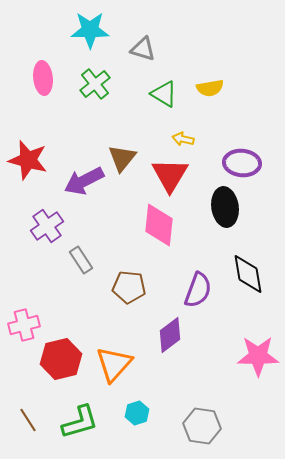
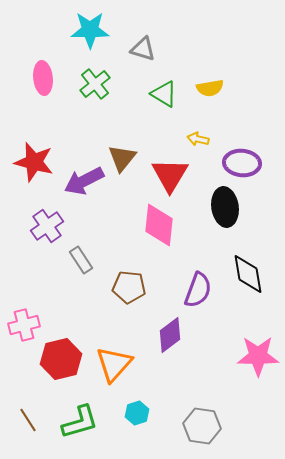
yellow arrow: moved 15 px right
red star: moved 6 px right, 2 px down
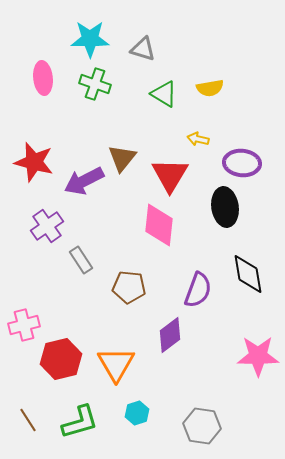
cyan star: moved 9 px down
green cross: rotated 32 degrees counterclockwise
orange triangle: moved 2 px right; rotated 12 degrees counterclockwise
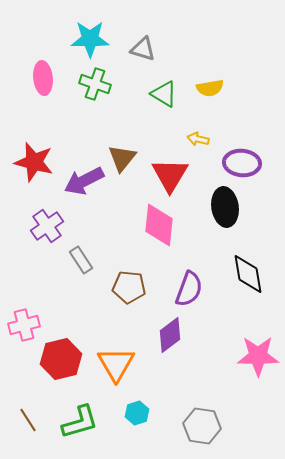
purple semicircle: moved 9 px left, 1 px up
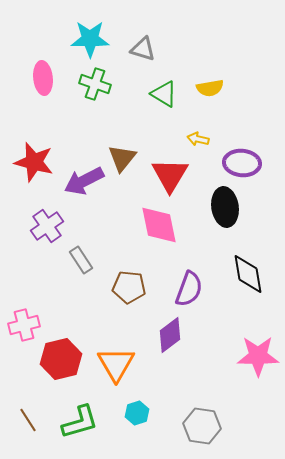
pink diamond: rotated 18 degrees counterclockwise
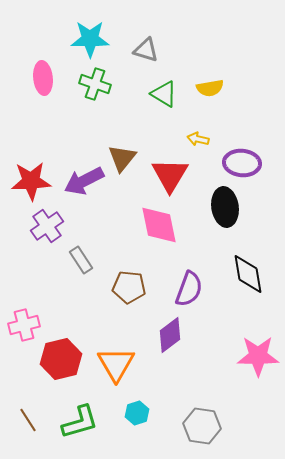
gray triangle: moved 3 px right, 1 px down
red star: moved 3 px left, 19 px down; rotated 18 degrees counterclockwise
